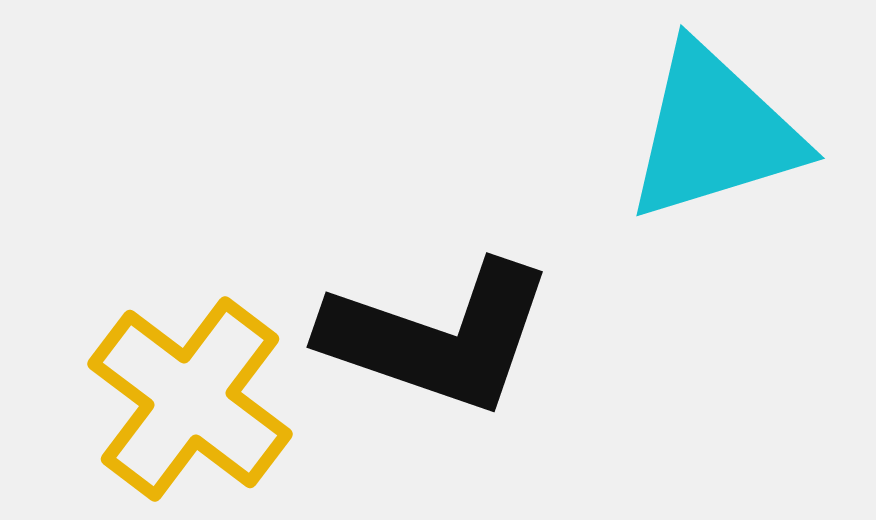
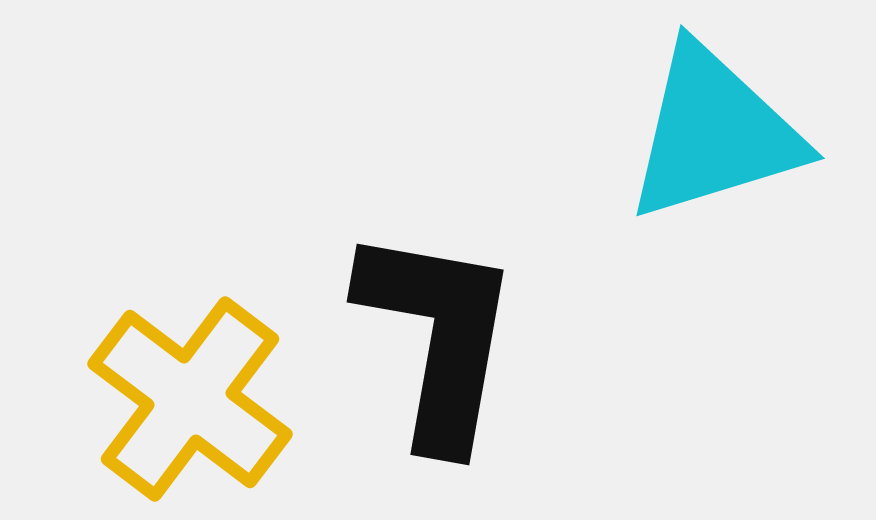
black L-shape: rotated 99 degrees counterclockwise
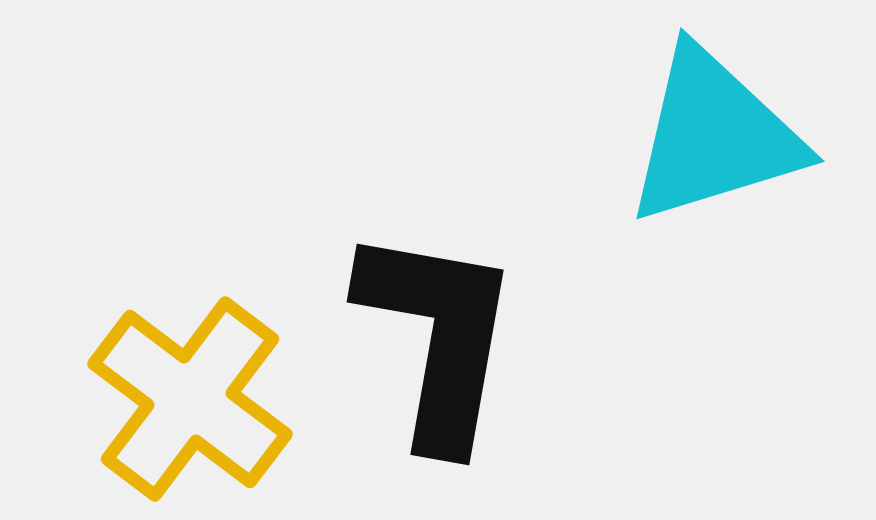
cyan triangle: moved 3 px down
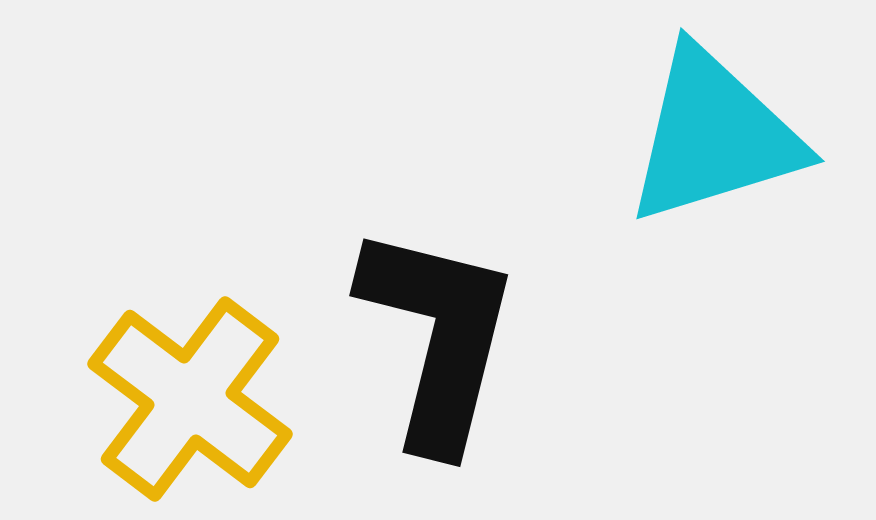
black L-shape: rotated 4 degrees clockwise
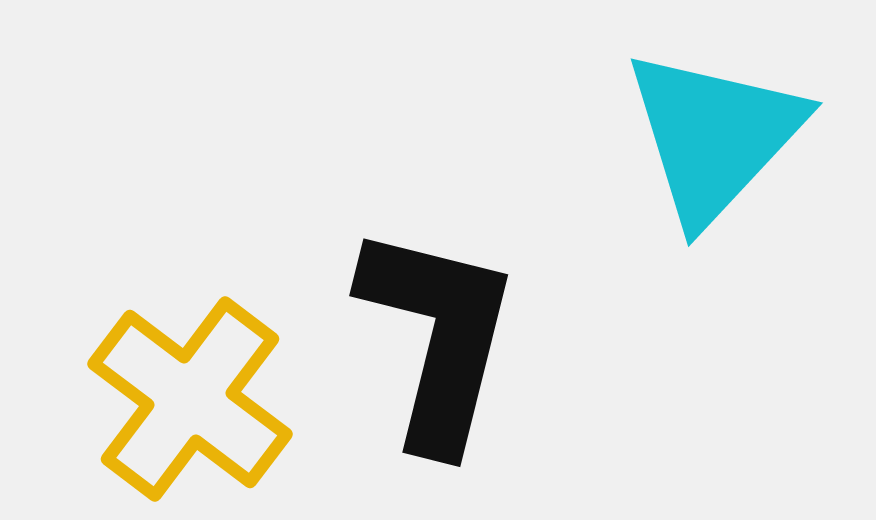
cyan triangle: rotated 30 degrees counterclockwise
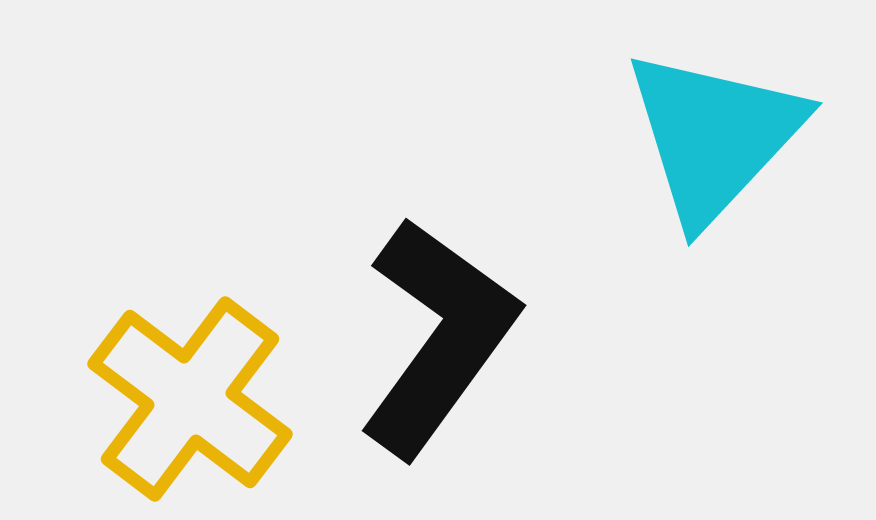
black L-shape: rotated 22 degrees clockwise
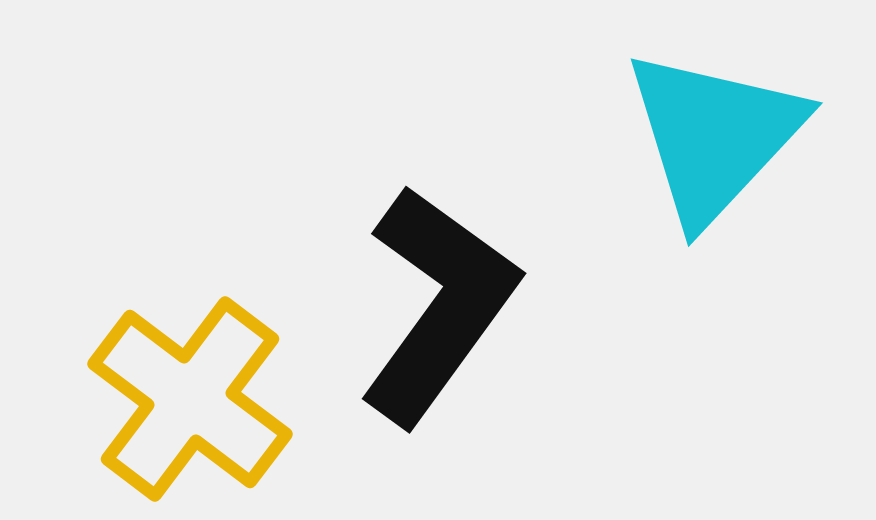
black L-shape: moved 32 px up
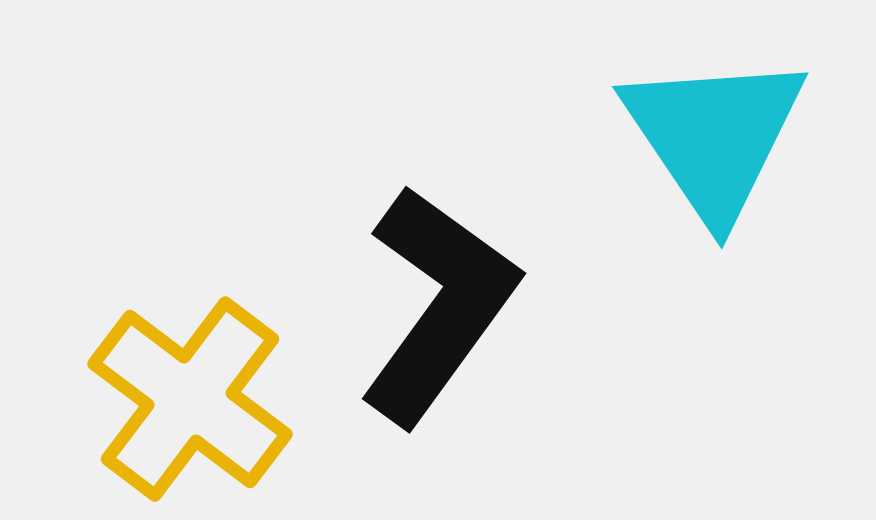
cyan triangle: rotated 17 degrees counterclockwise
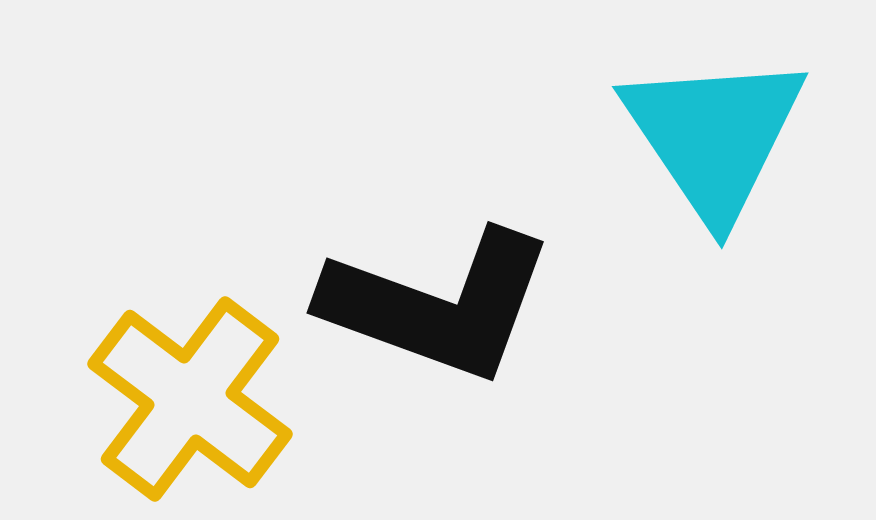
black L-shape: rotated 74 degrees clockwise
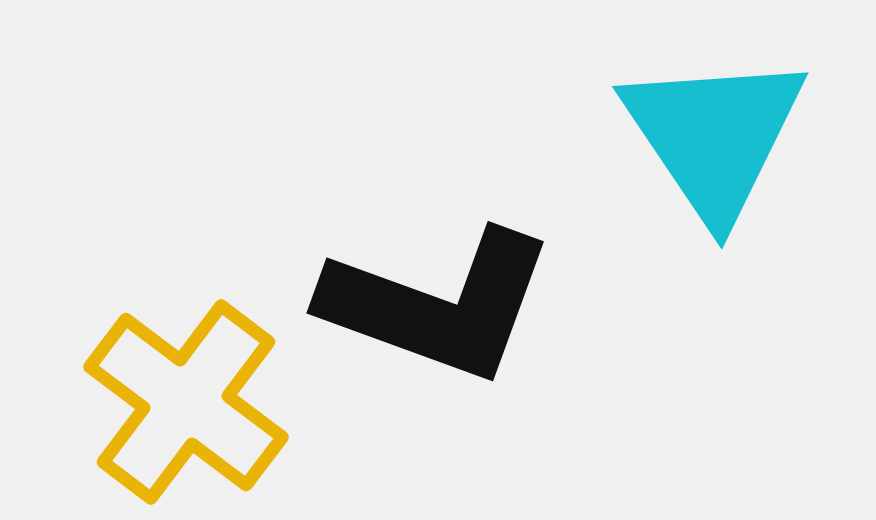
yellow cross: moved 4 px left, 3 px down
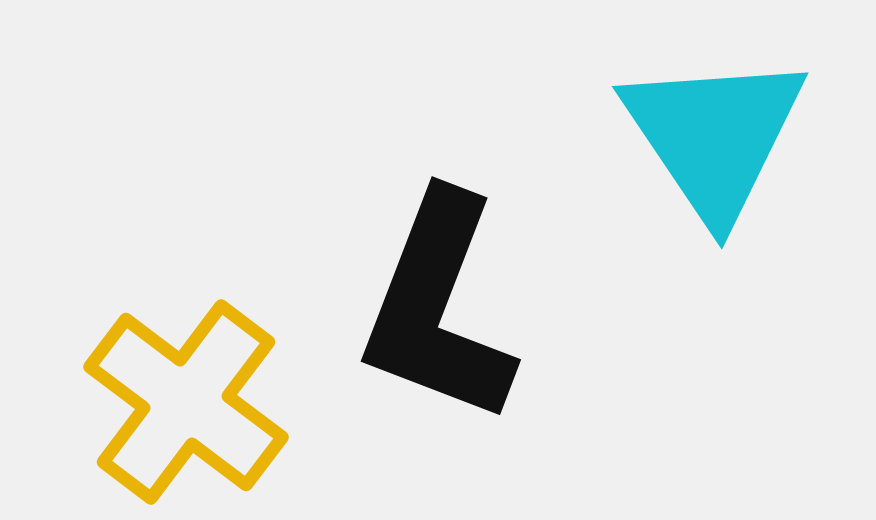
black L-shape: moved 3 px down; rotated 91 degrees clockwise
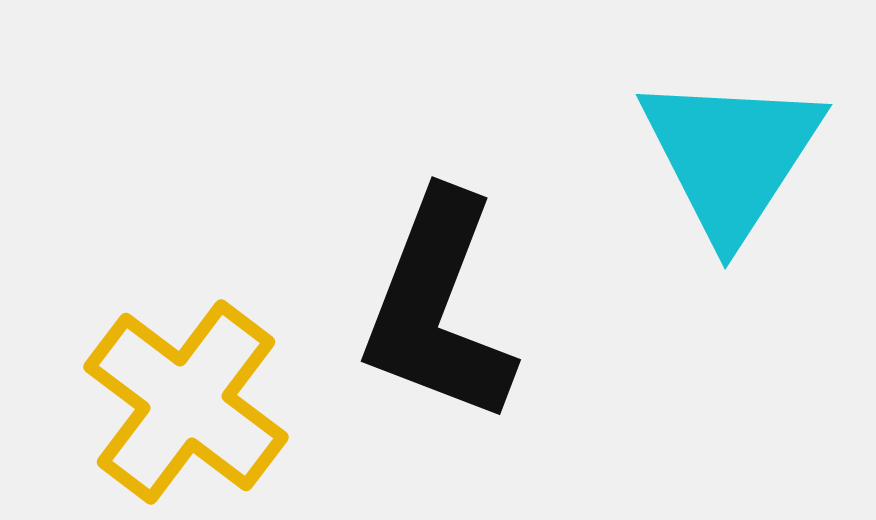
cyan triangle: moved 17 px right, 20 px down; rotated 7 degrees clockwise
